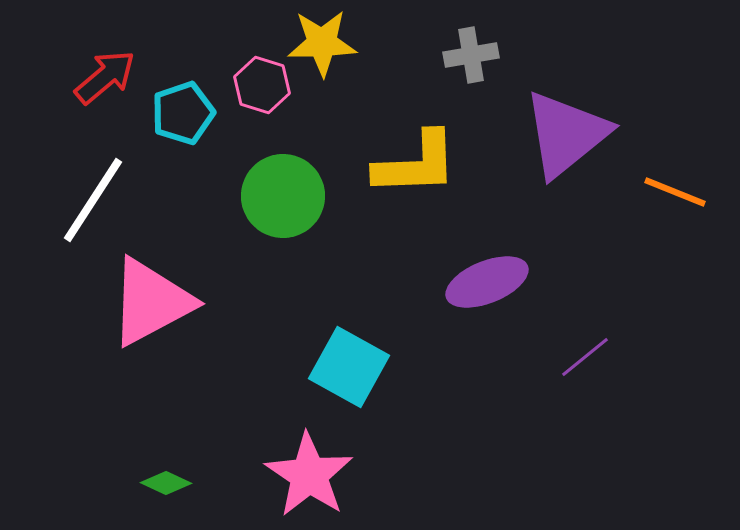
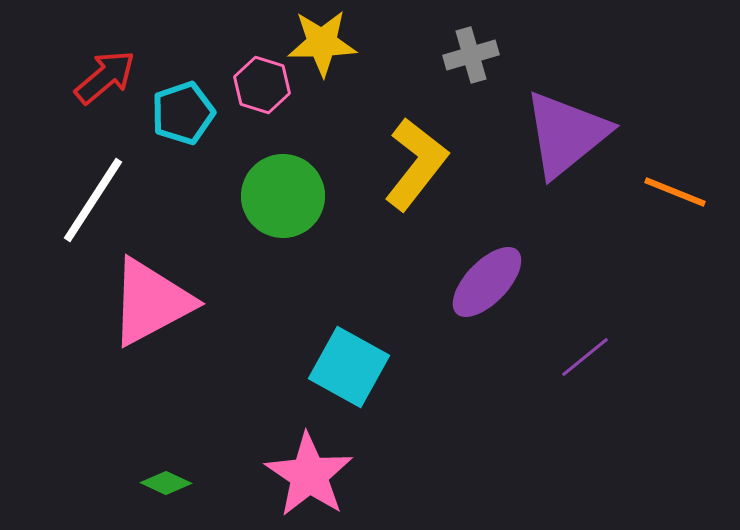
gray cross: rotated 6 degrees counterclockwise
yellow L-shape: rotated 50 degrees counterclockwise
purple ellipse: rotated 24 degrees counterclockwise
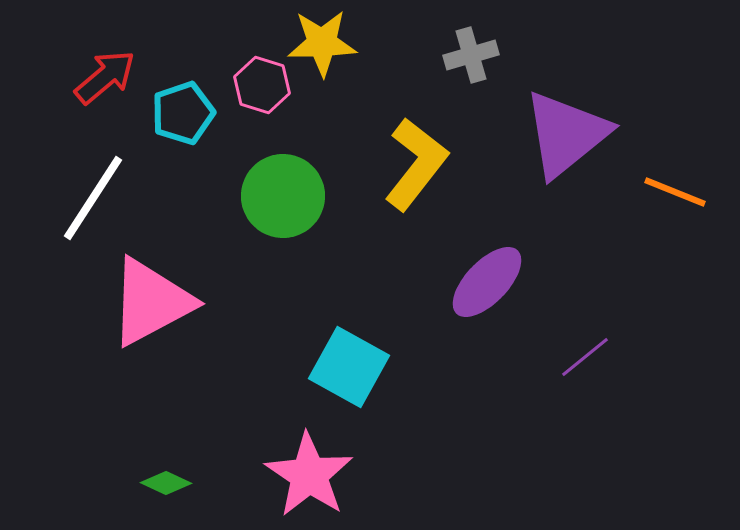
white line: moved 2 px up
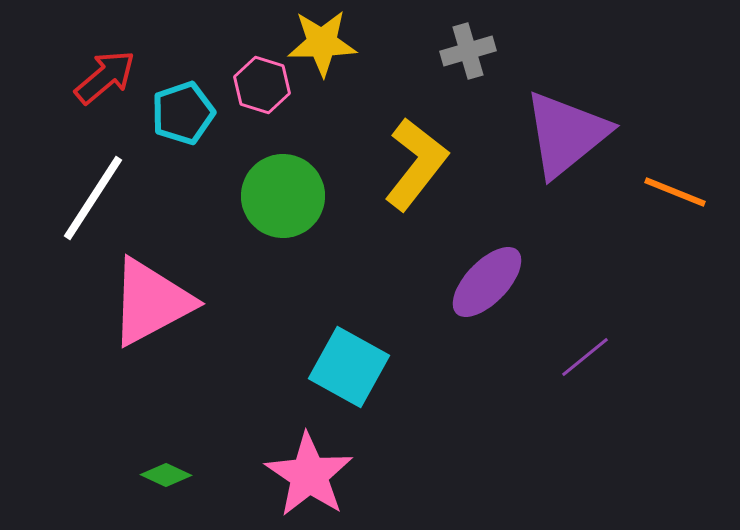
gray cross: moved 3 px left, 4 px up
green diamond: moved 8 px up
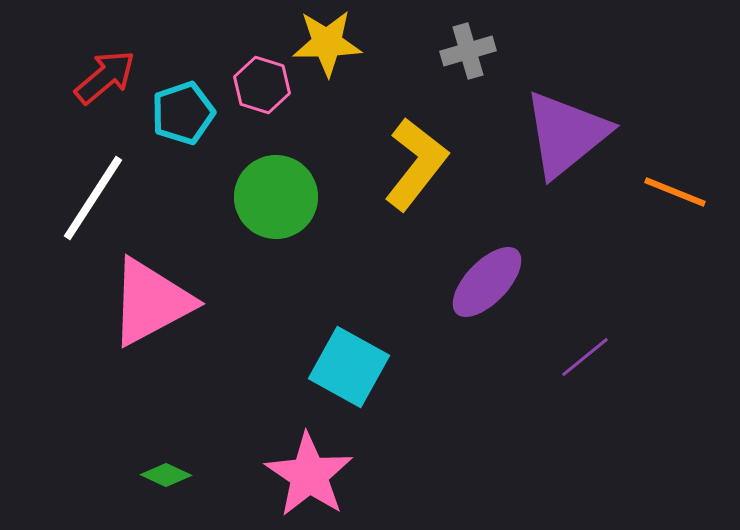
yellow star: moved 5 px right
green circle: moved 7 px left, 1 px down
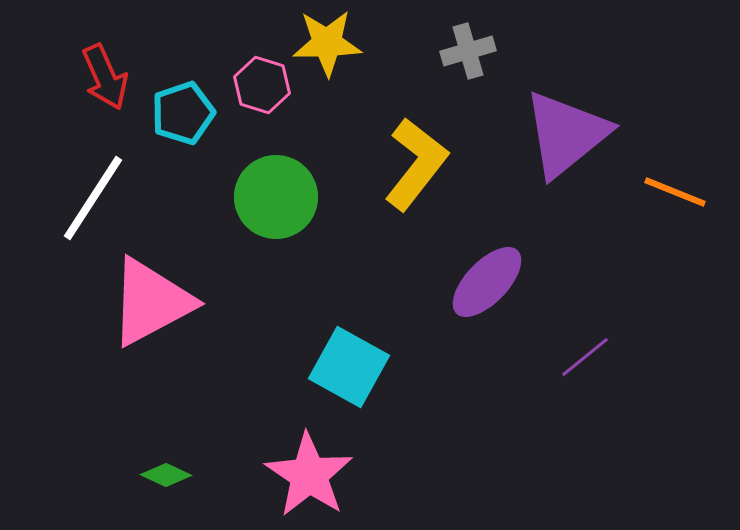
red arrow: rotated 106 degrees clockwise
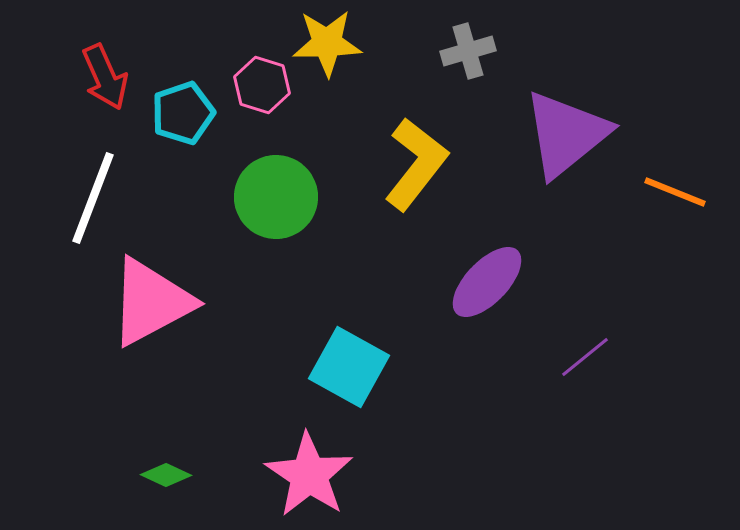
white line: rotated 12 degrees counterclockwise
